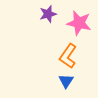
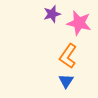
purple star: moved 4 px right
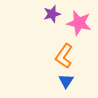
orange L-shape: moved 4 px left
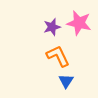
purple star: moved 13 px down
orange L-shape: moved 6 px left; rotated 120 degrees clockwise
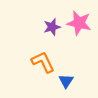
orange L-shape: moved 15 px left, 6 px down
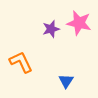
purple star: moved 1 px left, 2 px down
orange L-shape: moved 22 px left
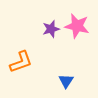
pink star: moved 2 px left, 3 px down
orange L-shape: rotated 95 degrees clockwise
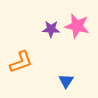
purple star: rotated 18 degrees clockwise
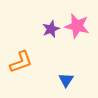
purple star: rotated 24 degrees counterclockwise
blue triangle: moved 1 px up
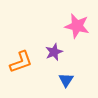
purple star: moved 3 px right, 23 px down
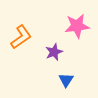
pink star: rotated 20 degrees counterclockwise
orange L-shape: moved 25 px up; rotated 15 degrees counterclockwise
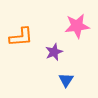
orange L-shape: rotated 30 degrees clockwise
